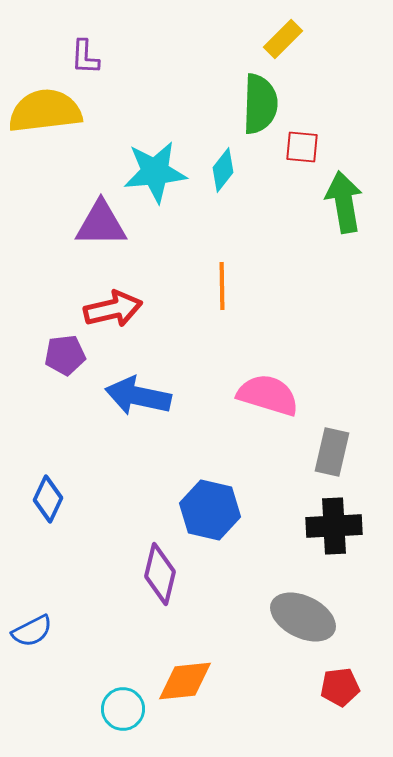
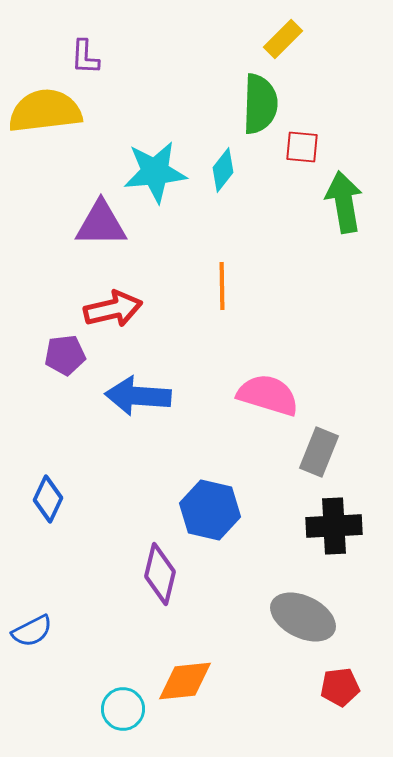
blue arrow: rotated 8 degrees counterclockwise
gray rectangle: moved 13 px left; rotated 9 degrees clockwise
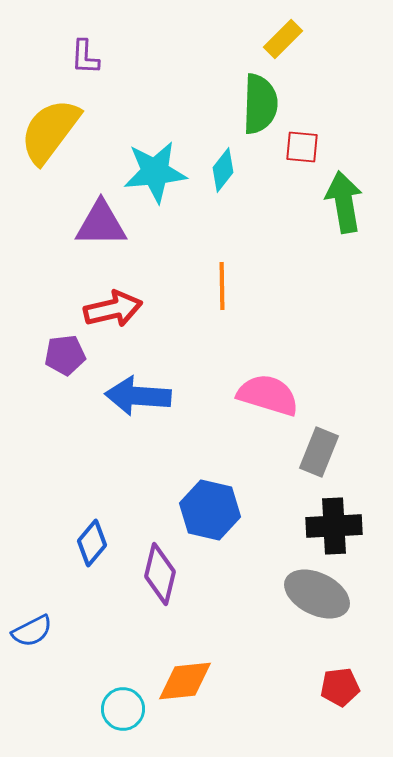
yellow semicircle: moved 5 px right, 20 px down; rotated 46 degrees counterclockwise
blue diamond: moved 44 px right, 44 px down; rotated 15 degrees clockwise
gray ellipse: moved 14 px right, 23 px up
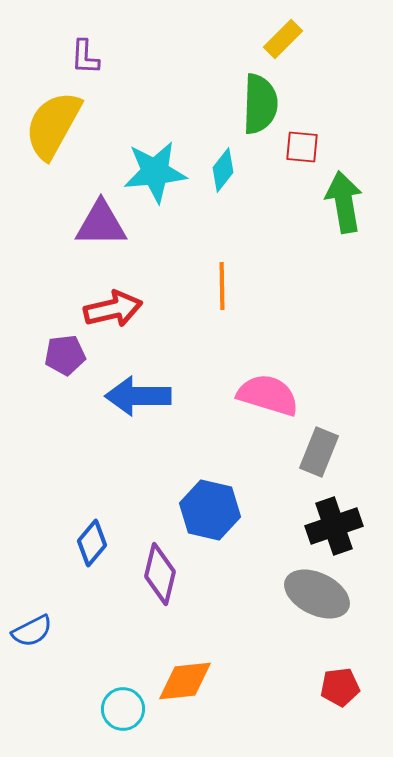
yellow semicircle: moved 3 px right, 6 px up; rotated 8 degrees counterclockwise
blue arrow: rotated 4 degrees counterclockwise
black cross: rotated 16 degrees counterclockwise
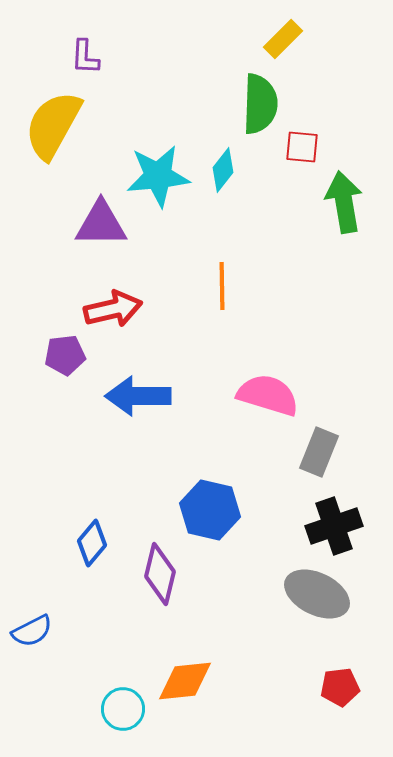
cyan star: moved 3 px right, 4 px down
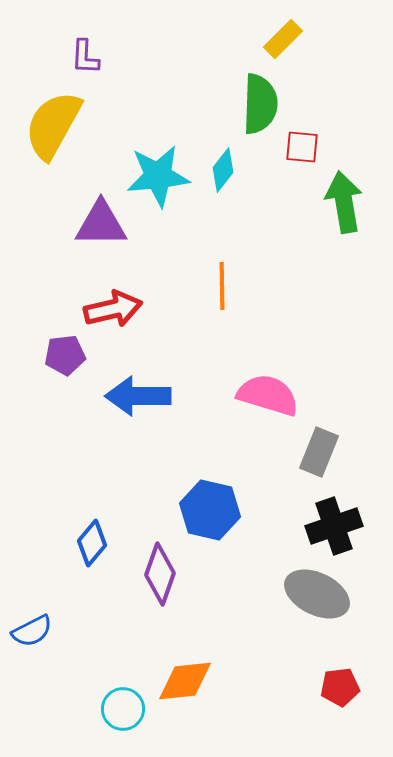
purple diamond: rotated 6 degrees clockwise
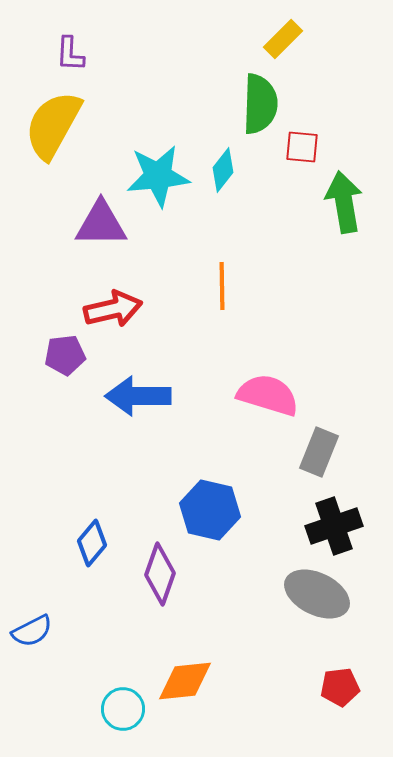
purple L-shape: moved 15 px left, 3 px up
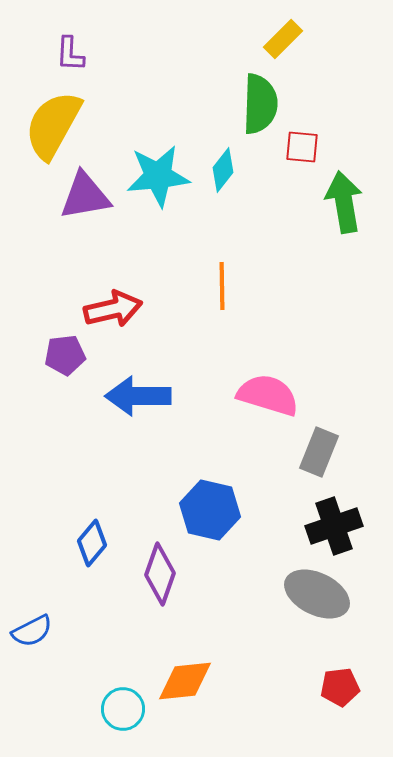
purple triangle: moved 16 px left, 28 px up; rotated 10 degrees counterclockwise
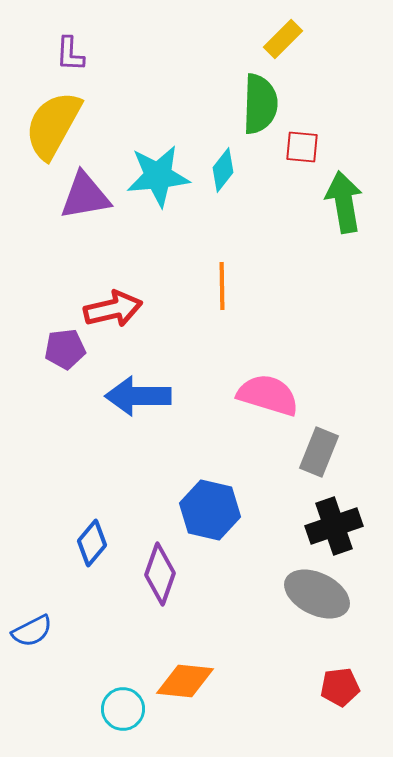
purple pentagon: moved 6 px up
orange diamond: rotated 12 degrees clockwise
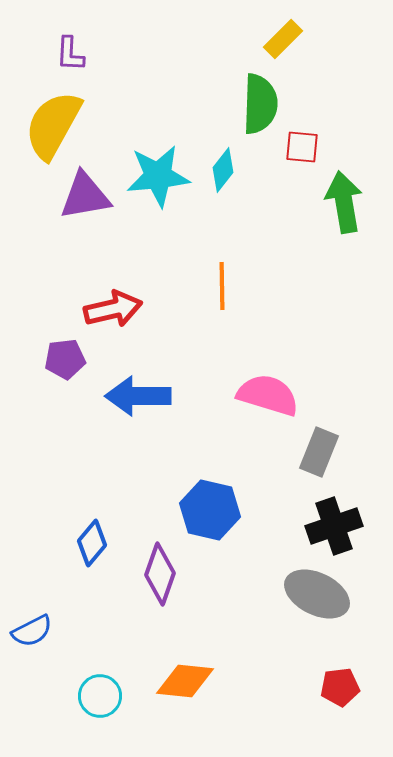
purple pentagon: moved 10 px down
cyan circle: moved 23 px left, 13 px up
